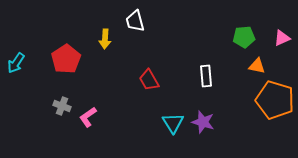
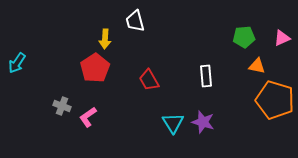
red pentagon: moved 29 px right, 9 px down
cyan arrow: moved 1 px right
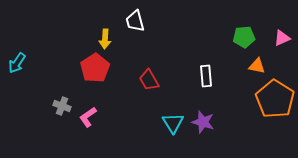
orange pentagon: moved 1 px up; rotated 15 degrees clockwise
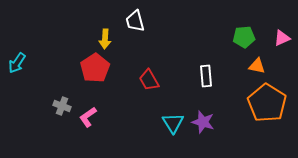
orange pentagon: moved 8 px left, 4 px down
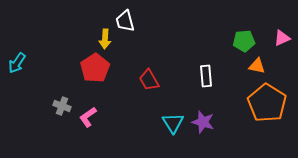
white trapezoid: moved 10 px left
green pentagon: moved 4 px down
